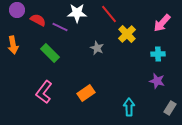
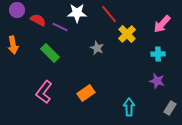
pink arrow: moved 1 px down
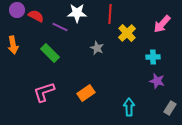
red line: moved 1 px right; rotated 42 degrees clockwise
red semicircle: moved 2 px left, 4 px up
yellow cross: moved 1 px up
cyan cross: moved 5 px left, 3 px down
pink L-shape: rotated 35 degrees clockwise
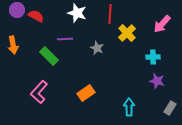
white star: rotated 18 degrees clockwise
purple line: moved 5 px right, 12 px down; rotated 28 degrees counterclockwise
green rectangle: moved 1 px left, 3 px down
pink L-shape: moved 5 px left; rotated 30 degrees counterclockwise
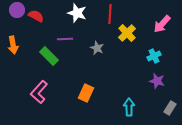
cyan cross: moved 1 px right, 1 px up; rotated 24 degrees counterclockwise
orange rectangle: rotated 30 degrees counterclockwise
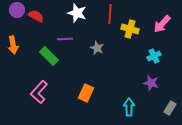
yellow cross: moved 3 px right, 4 px up; rotated 30 degrees counterclockwise
purple star: moved 6 px left, 2 px down
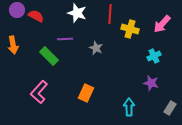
gray star: moved 1 px left
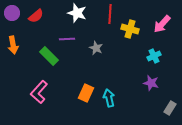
purple circle: moved 5 px left, 3 px down
red semicircle: rotated 112 degrees clockwise
purple line: moved 2 px right
cyan arrow: moved 20 px left, 9 px up; rotated 12 degrees counterclockwise
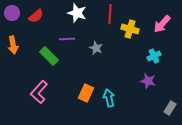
purple star: moved 3 px left, 2 px up
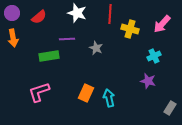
red semicircle: moved 3 px right, 1 px down
orange arrow: moved 7 px up
green rectangle: rotated 54 degrees counterclockwise
pink L-shape: rotated 30 degrees clockwise
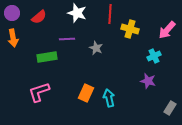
pink arrow: moved 5 px right, 6 px down
green rectangle: moved 2 px left, 1 px down
